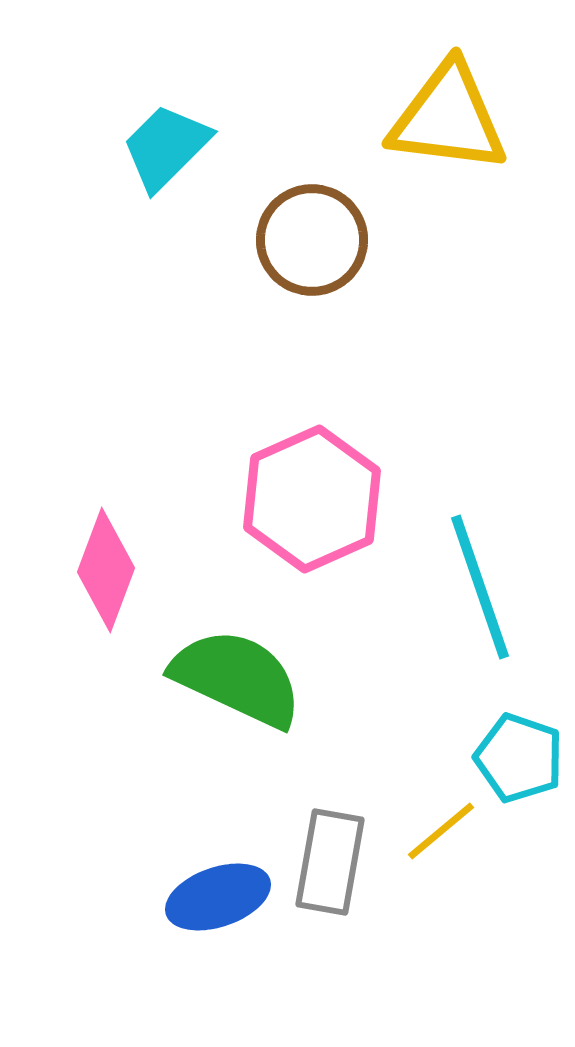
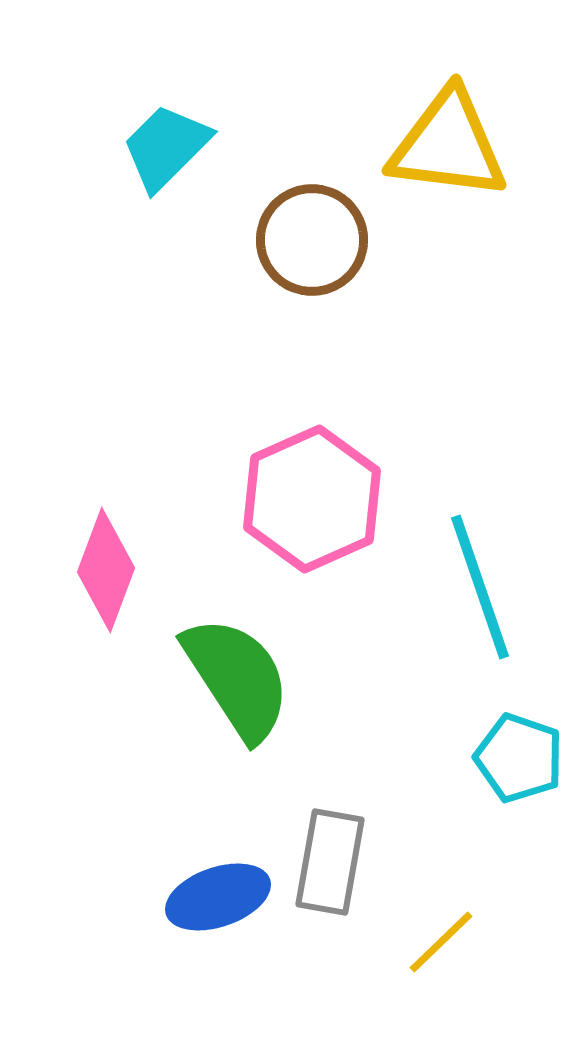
yellow triangle: moved 27 px down
green semicircle: rotated 32 degrees clockwise
yellow line: moved 111 px down; rotated 4 degrees counterclockwise
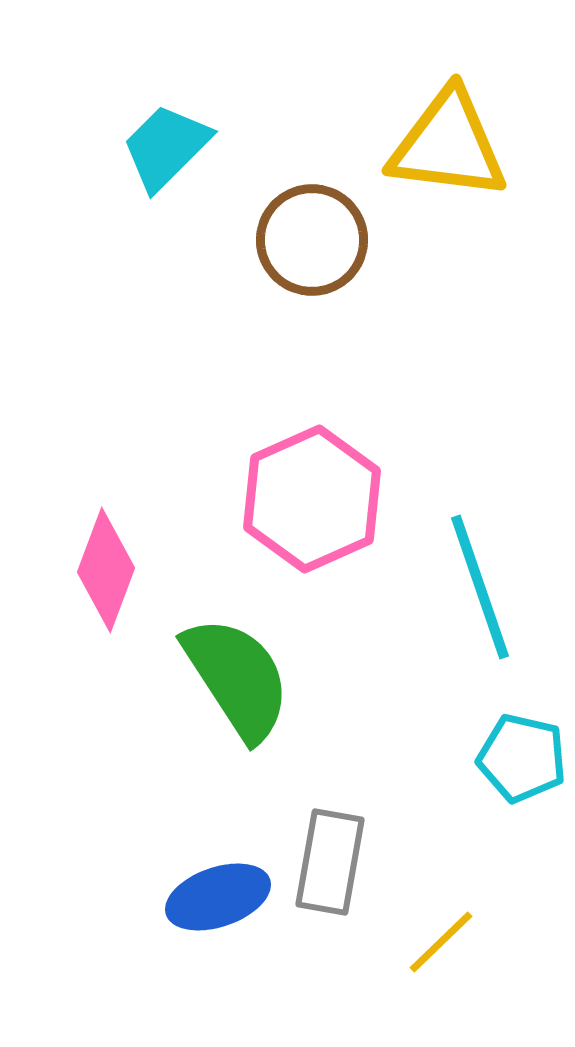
cyan pentagon: moved 3 px right; rotated 6 degrees counterclockwise
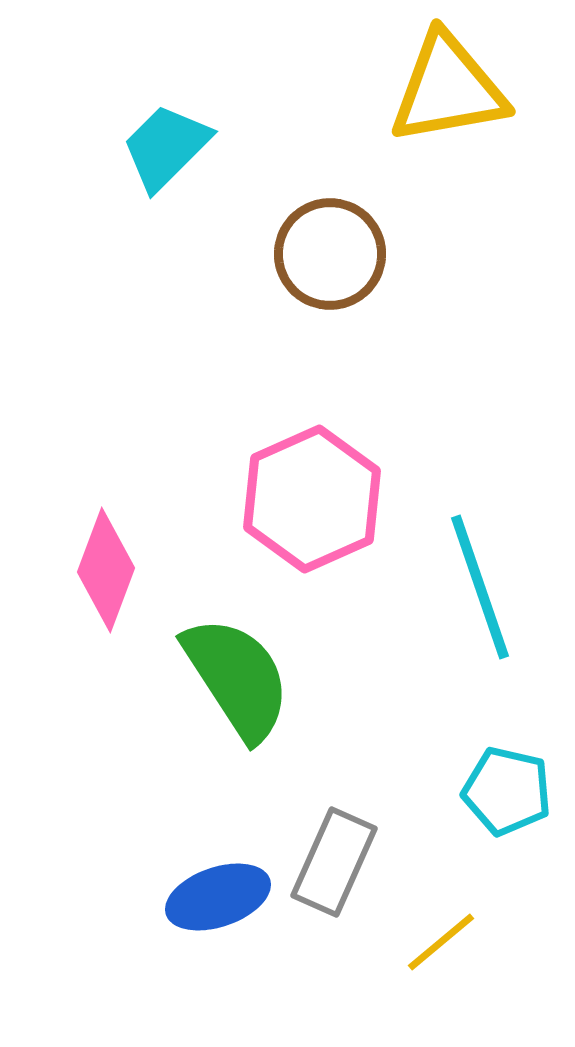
yellow triangle: moved 56 px up; rotated 17 degrees counterclockwise
brown circle: moved 18 px right, 14 px down
cyan pentagon: moved 15 px left, 33 px down
gray rectangle: moved 4 px right; rotated 14 degrees clockwise
yellow line: rotated 4 degrees clockwise
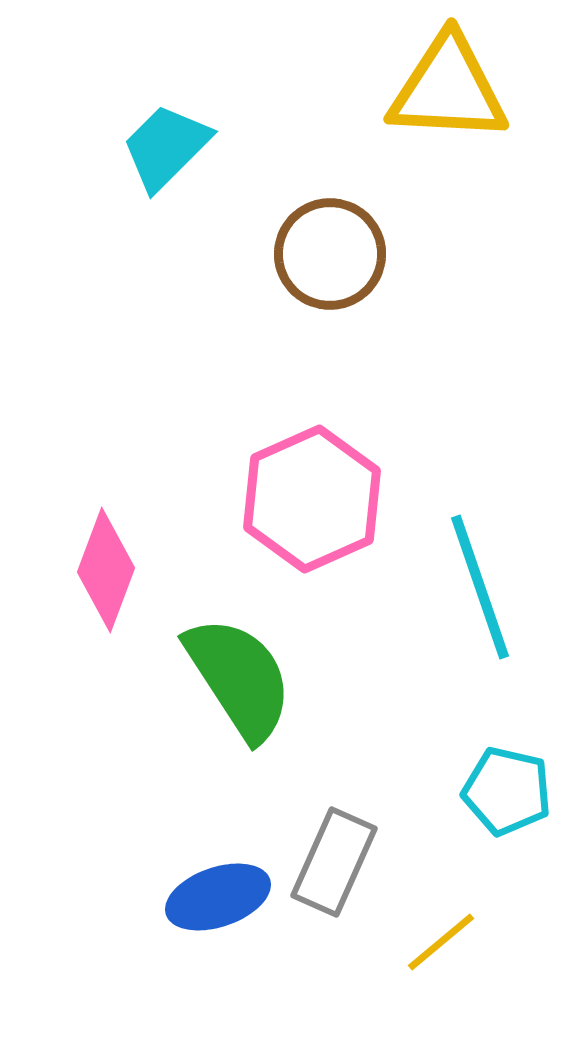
yellow triangle: rotated 13 degrees clockwise
green semicircle: moved 2 px right
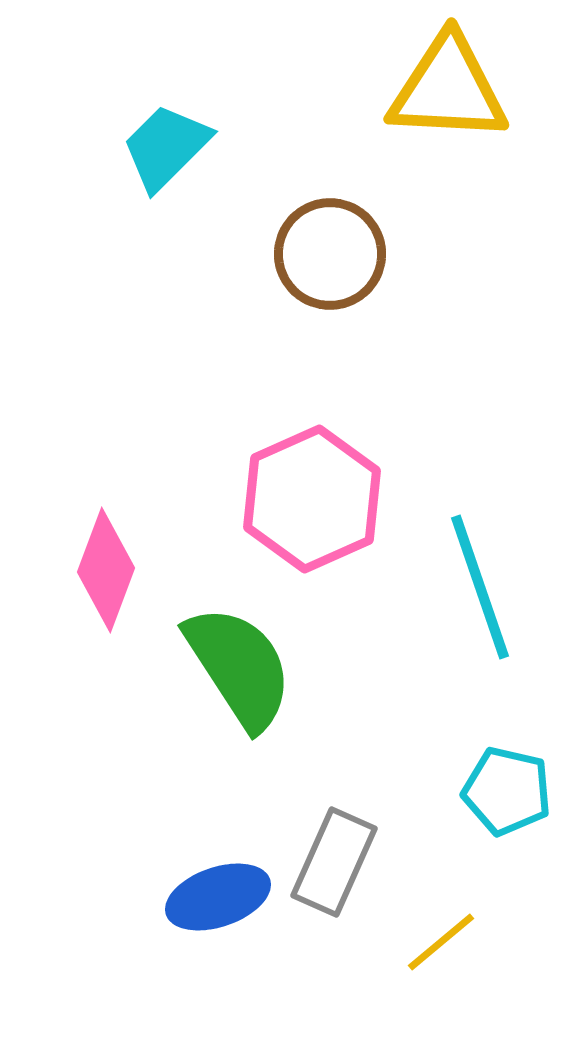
green semicircle: moved 11 px up
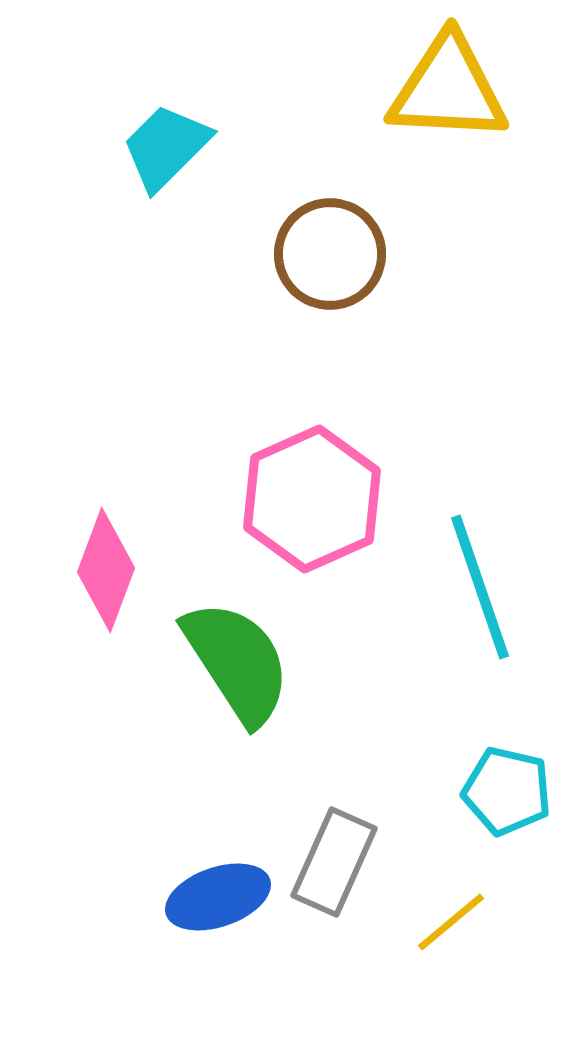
green semicircle: moved 2 px left, 5 px up
yellow line: moved 10 px right, 20 px up
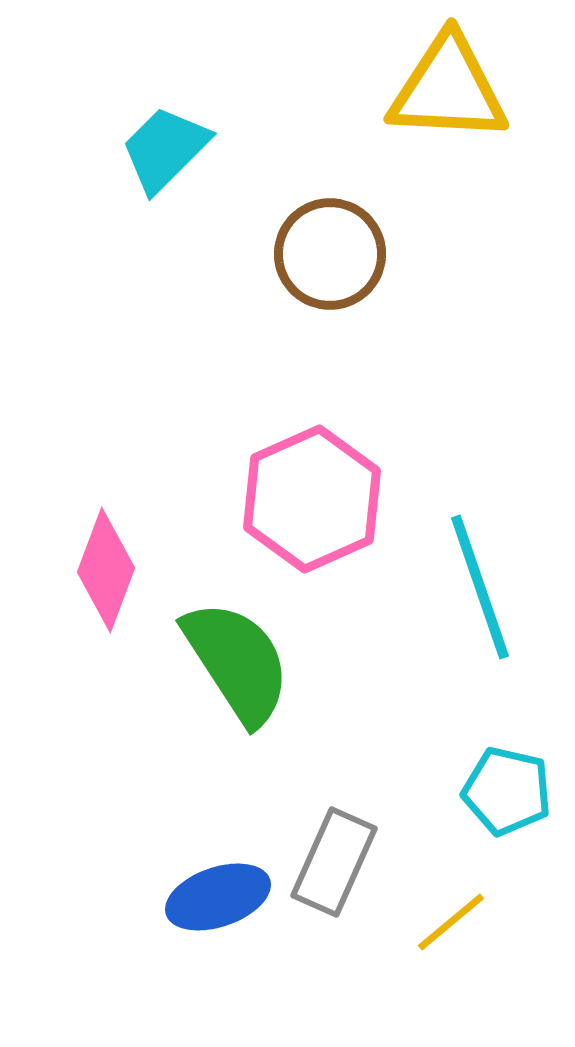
cyan trapezoid: moved 1 px left, 2 px down
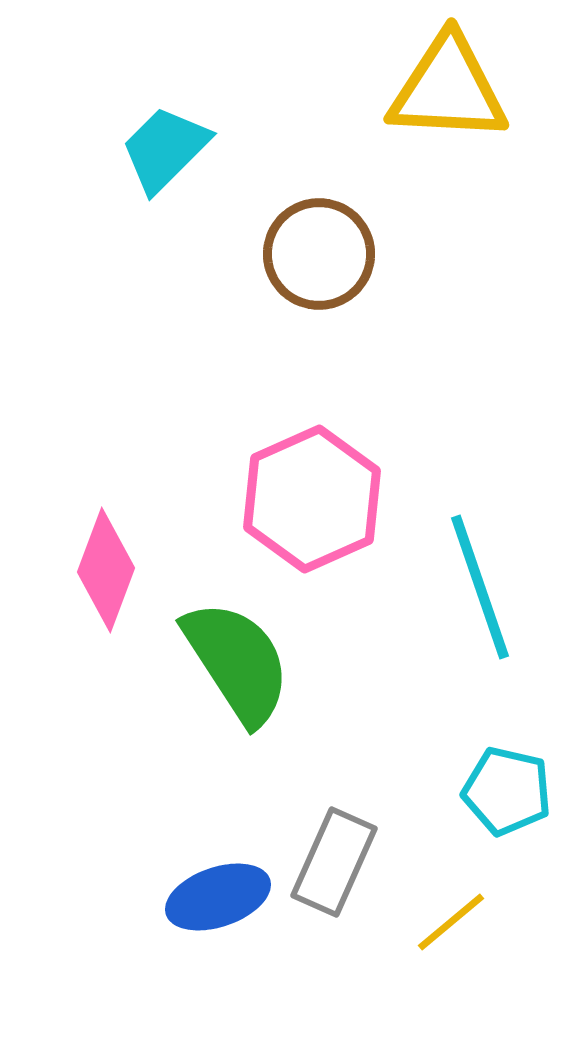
brown circle: moved 11 px left
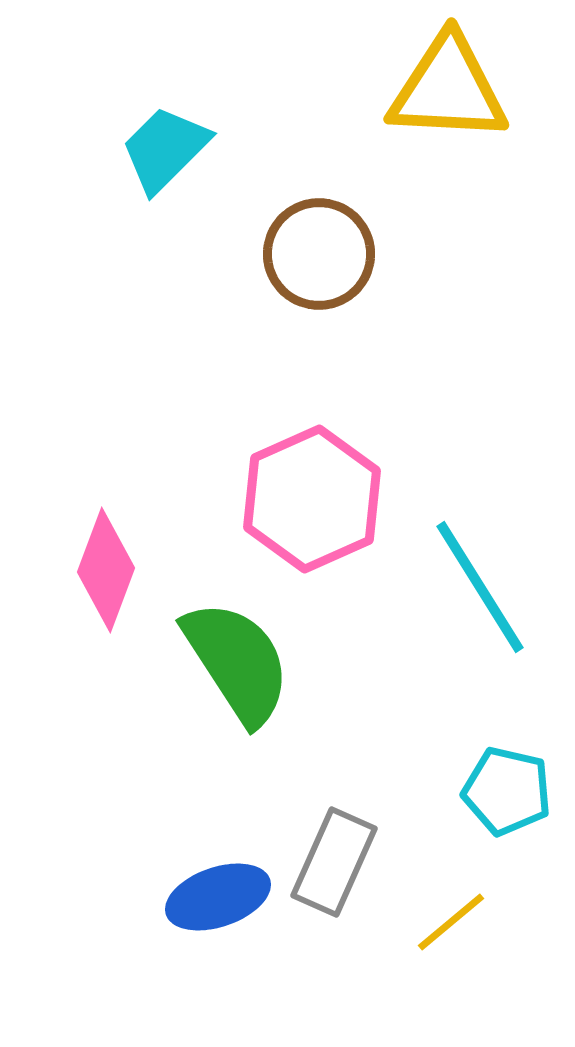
cyan line: rotated 13 degrees counterclockwise
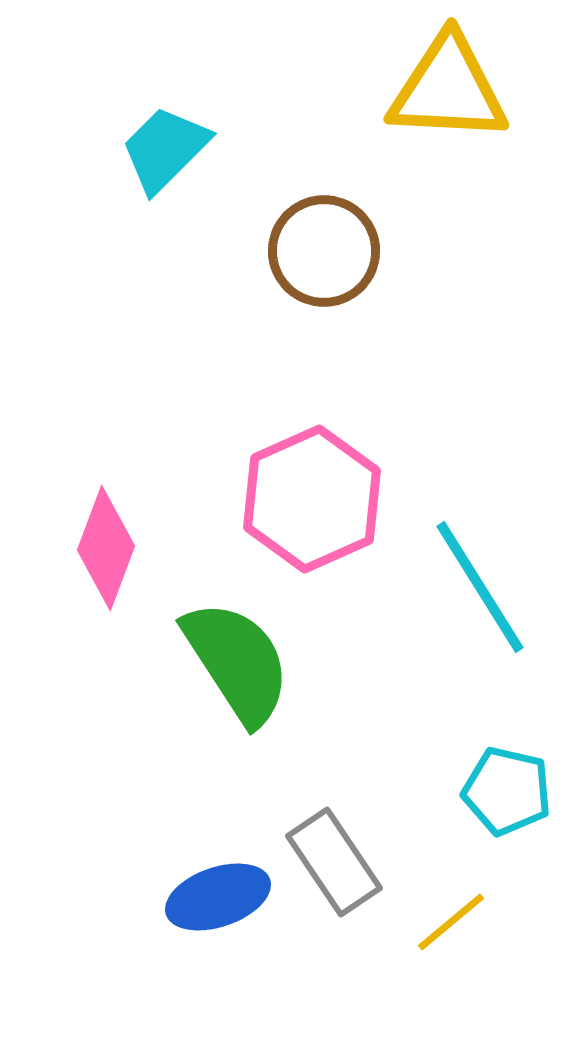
brown circle: moved 5 px right, 3 px up
pink diamond: moved 22 px up
gray rectangle: rotated 58 degrees counterclockwise
